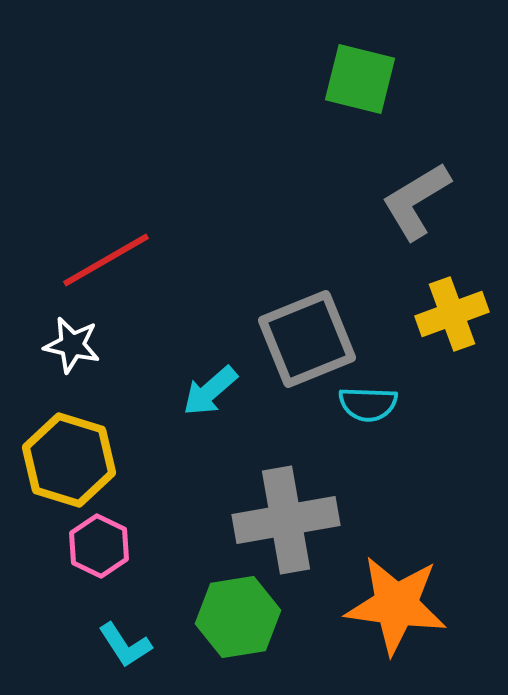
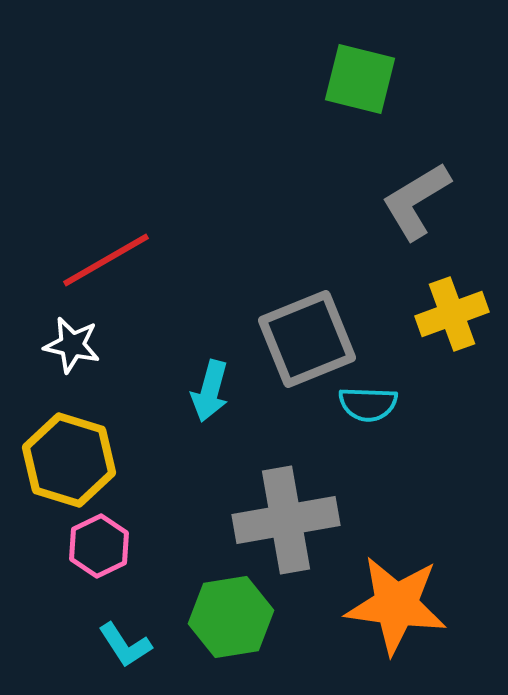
cyan arrow: rotated 34 degrees counterclockwise
pink hexagon: rotated 8 degrees clockwise
green hexagon: moved 7 px left
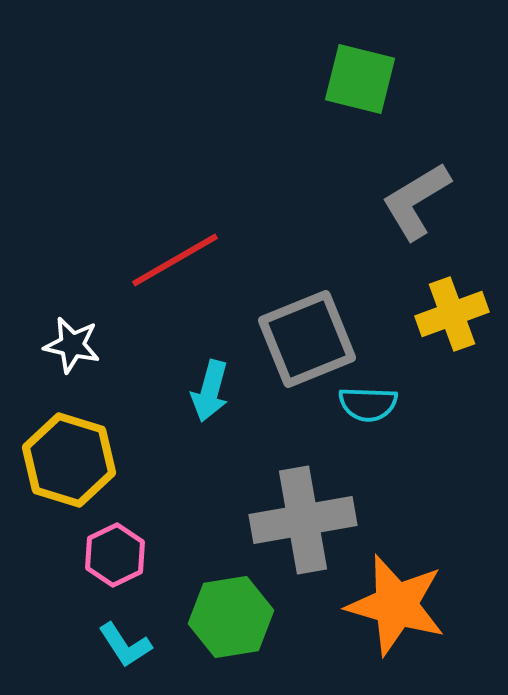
red line: moved 69 px right
gray cross: moved 17 px right
pink hexagon: moved 16 px right, 9 px down
orange star: rotated 8 degrees clockwise
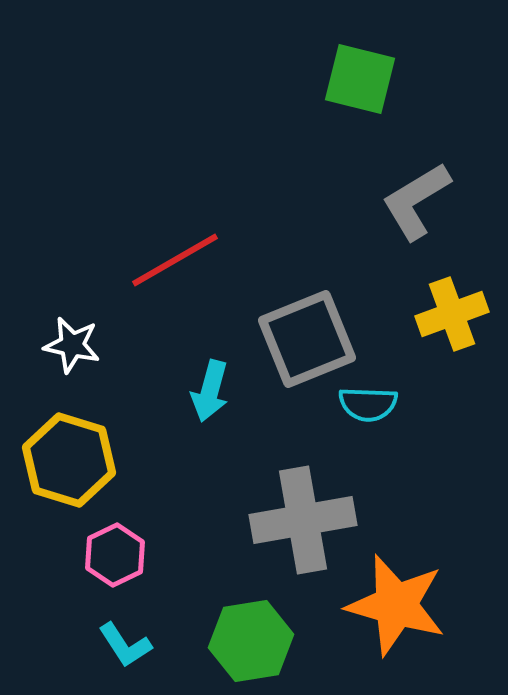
green hexagon: moved 20 px right, 24 px down
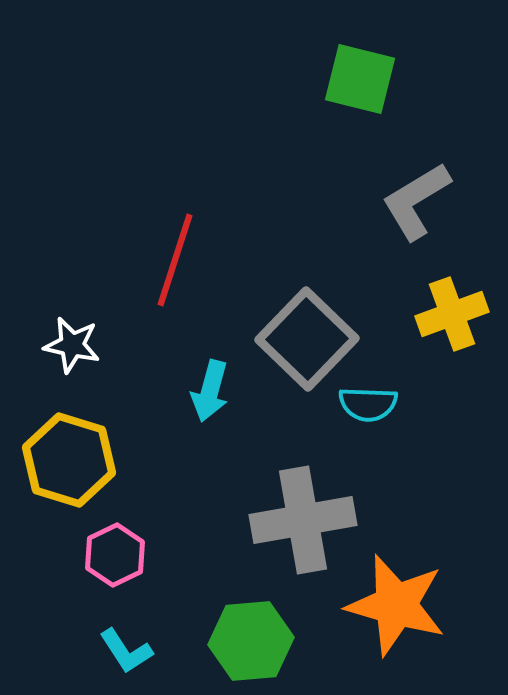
red line: rotated 42 degrees counterclockwise
gray square: rotated 24 degrees counterclockwise
green hexagon: rotated 4 degrees clockwise
cyan L-shape: moved 1 px right, 6 px down
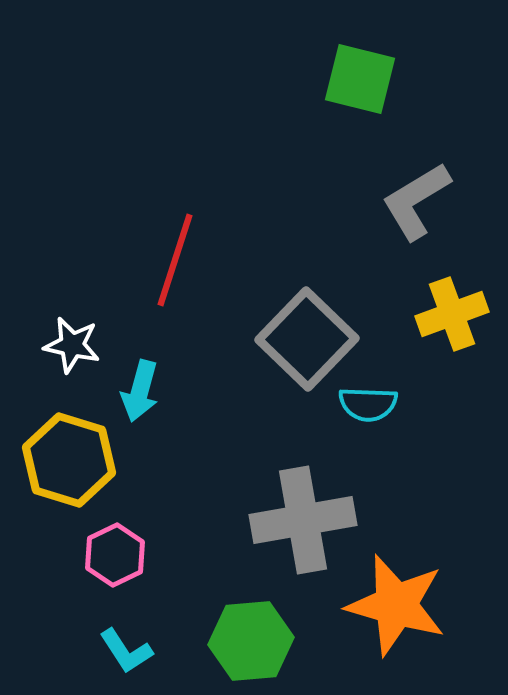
cyan arrow: moved 70 px left
